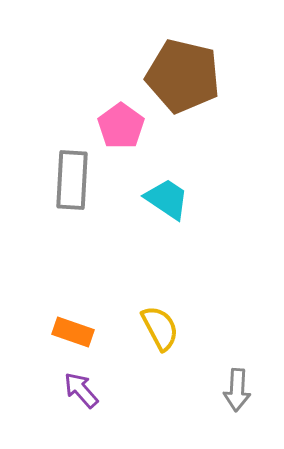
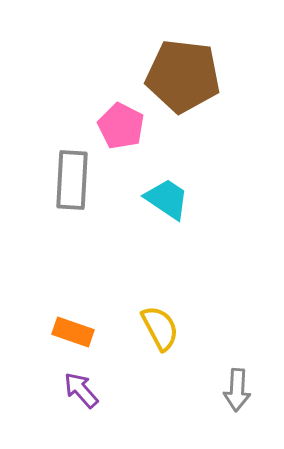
brown pentagon: rotated 6 degrees counterclockwise
pink pentagon: rotated 9 degrees counterclockwise
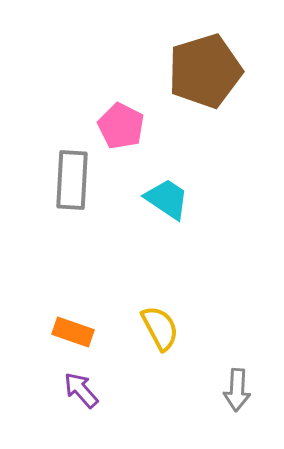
brown pentagon: moved 22 px right, 5 px up; rotated 24 degrees counterclockwise
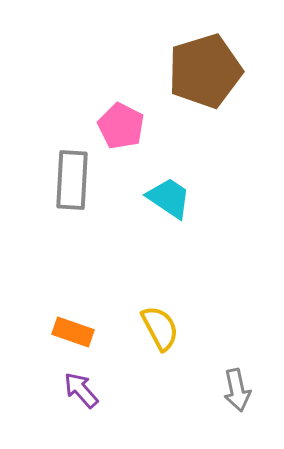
cyan trapezoid: moved 2 px right, 1 px up
gray arrow: rotated 15 degrees counterclockwise
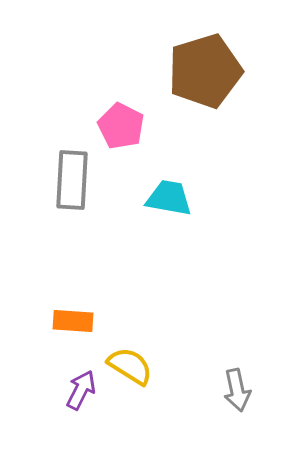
cyan trapezoid: rotated 24 degrees counterclockwise
yellow semicircle: moved 30 px left, 38 px down; rotated 30 degrees counterclockwise
orange rectangle: moved 11 px up; rotated 15 degrees counterclockwise
purple arrow: rotated 69 degrees clockwise
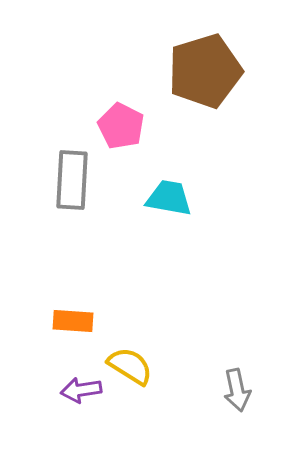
purple arrow: rotated 126 degrees counterclockwise
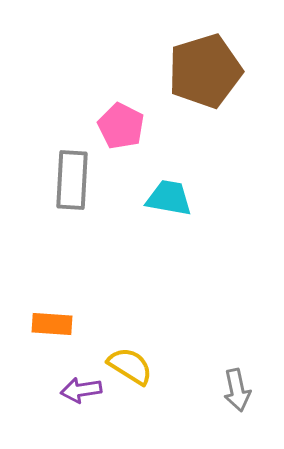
orange rectangle: moved 21 px left, 3 px down
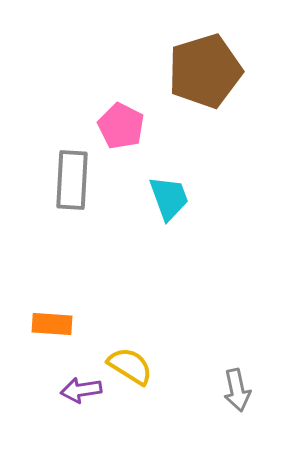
cyan trapezoid: rotated 60 degrees clockwise
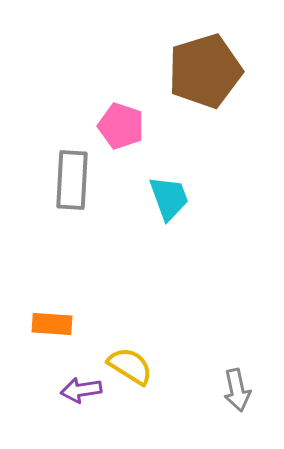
pink pentagon: rotated 9 degrees counterclockwise
